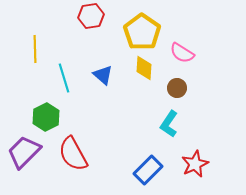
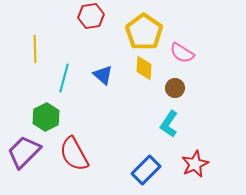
yellow pentagon: moved 2 px right
cyan line: rotated 32 degrees clockwise
brown circle: moved 2 px left
red semicircle: moved 1 px right
blue rectangle: moved 2 px left
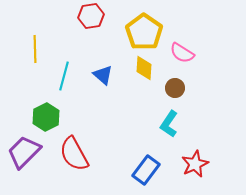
cyan line: moved 2 px up
blue rectangle: rotated 8 degrees counterclockwise
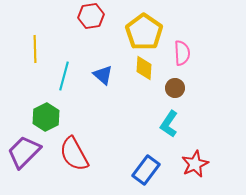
pink semicircle: rotated 125 degrees counterclockwise
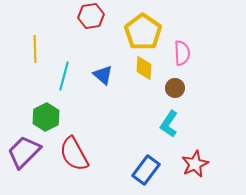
yellow pentagon: moved 1 px left
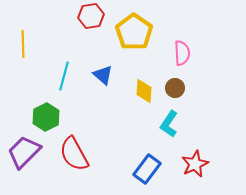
yellow pentagon: moved 9 px left
yellow line: moved 12 px left, 5 px up
yellow diamond: moved 23 px down
blue rectangle: moved 1 px right, 1 px up
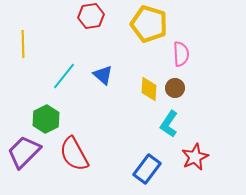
yellow pentagon: moved 15 px right, 8 px up; rotated 18 degrees counterclockwise
pink semicircle: moved 1 px left, 1 px down
cyan line: rotated 24 degrees clockwise
yellow diamond: moved 5 px right, 2 px up
green hexagon: moved 2 px down
red star: moved 7 px up
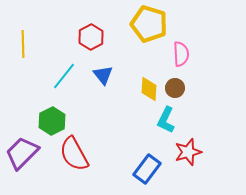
red hexagon: moved 21 px down; rotated 20 degrees counterclockwise
blue triangle: rotated 10 degrees clockwise
green hexagon: moved 6 px right, 2 px down
cyan L-shape: moved 3 px left, 4 px up; rotated 8 degrees counterclockwise
purple trapezoid: moved 2 px left, 1 px down
red star: moved 7 px left, 5 px up; rotated 8 degrees clockwise
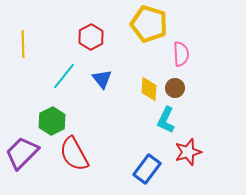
blue triangle: moved 1 px left, 4 px down
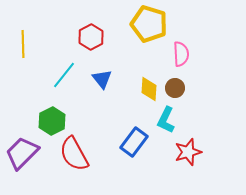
cyan line: moved 1 px up
blue rectangle: moved 13 px left, 27 px up
